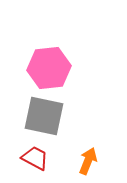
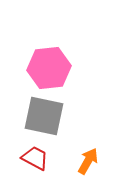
orange arrow: rotated 8 degrees clockwise
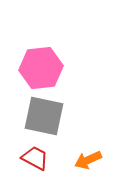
pink hexagon: moved 8 px left
orange arrow: moved 1 px up; rotated 144 degrees counterclockwise
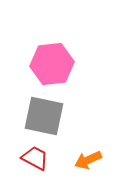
pink hexagon: moved 11 px right, 4 px up
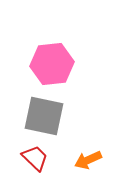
red trapezoid: rotated 16 degrees clockwise
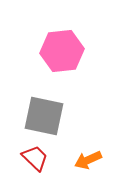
pink hexagon: moved 10 px right, 13 px up
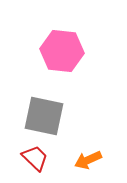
pink hexagon: rotated 12 degrees clockwise
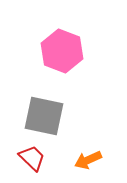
pink hexagon: rotated 15 degrees clockwise
red trapezoid: moved 3 px left
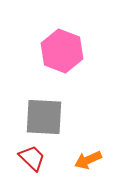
gray square: moved 1 px down; rotated 9 degrees counterclockwise
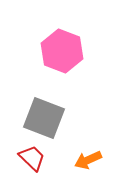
gray square: moved 1 px down; rotated 18 degrees clockwise
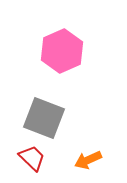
pink hexagon: rotated 15 degrees clockwise
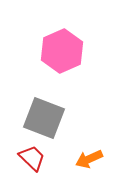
orange arrow: moved 1 px right, 1 px up
